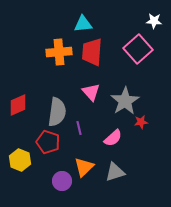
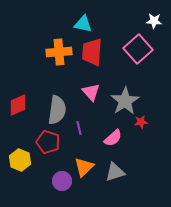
cyan triangle: rotated 18 degrees clockwise
gray semicircle: moved 2 px up
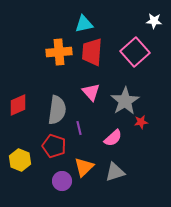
cyan triangle: moved 1 px right; rotated 24 degrees counterclockwise
pink square: moved 3 px left, 3 px down
red pentagon: moved 6 px right, 4 px down
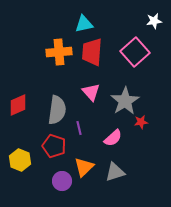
white star: rotated 14 degrees counterclockwise
